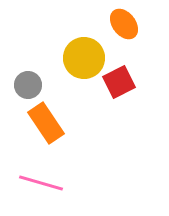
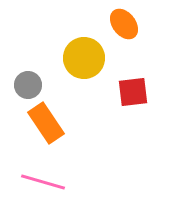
red square: moved 14 px right, 10 px down; rotated 20 degrees clockwise
pink line: moved 2 px right, 1 px up
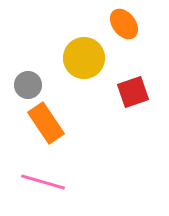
red square: rotated 12 degrees counterclockwise
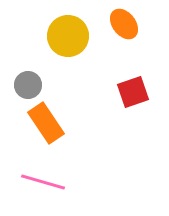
yellow circle: moved 16 px left, 22 px up
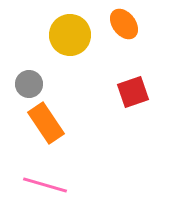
yellow circle: moved 2 px right, 1 px up
gray circle: moved 1 px right, 1 px up
pink line: moved 2 px right, 3 px down
